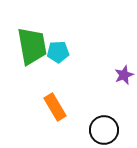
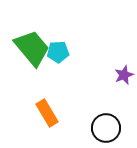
green trapezoid: moved 2 px down; rotated 30 degrees counterclockwise
orange rectangle: moved 8 px left, 6 px down
black circle: moved 2 px right, 2 px up
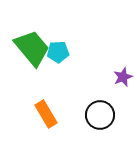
purple star: moved 1 px left, 2 px down
orange rectangle: moved 1 px left, 1 px down
black circle: moved 6 px left, 13 px up
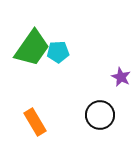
green trapezoid: rotated 75 degrees clockwise
purple star: moved 2 px left; rotated 24 degrees counterclockwise
orange rectangle: moved 11 px left, 8 px down
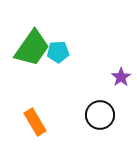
purple star: rotated 12 degrees clockwise
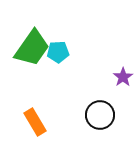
purple star: moved 2 px right
